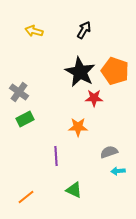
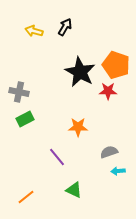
black arrow: moved 19 px left, 3 px up
orange pentagon: moved 1 px right, 6 px up
gray cross: rotated 24 degrees counterclockwise
red star: moved 14 px right, 7 px up
purple line: moved 1 px right, 1 px down; rotated 36 degrees counterclockwise
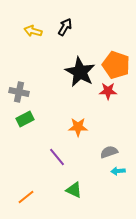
yellow arrow: moved 1 px left
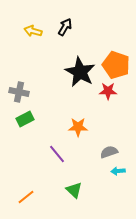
purple line: moved 3 px up
green triangle: rotated 18 degrees clockwise
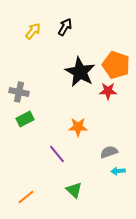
yellow arrow: rotated 114 degrees clockwise
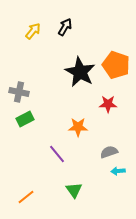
red star: moved 13 px down
green triangle: rotated 12 degrees clockwise
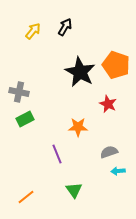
red star: rotated 24 degrees clockwise
purple line: rotated 18 degrees clockwise
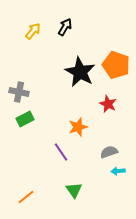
orange star: rotated 18 degrees counterclockwise
purple line: moved 4 px right, 2 px up; rotated 12 degrees counterclockwise
